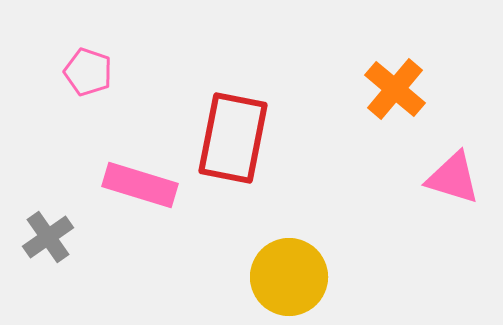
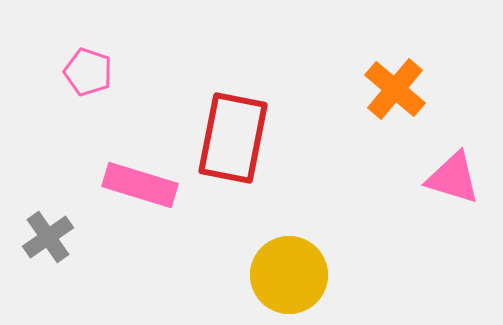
yellow circle: moved 2 px up
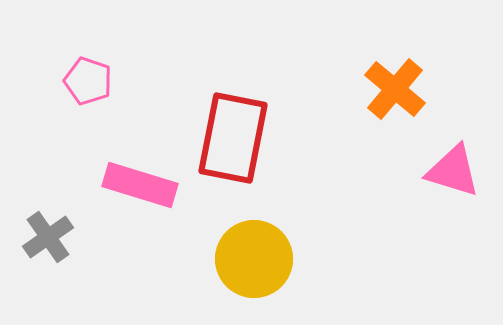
pink pentagon: moved 9 px down
pink triangle: moved 7 px up
yellow circle: moved 35 px left, 16 px up
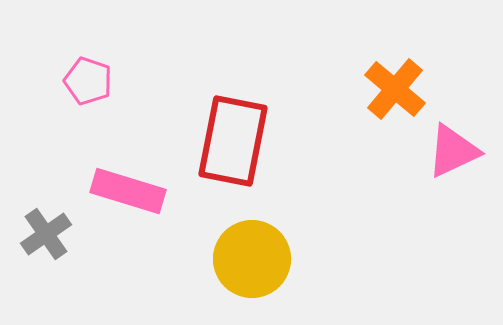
red rectangle: moved 3 px down
pink triangle: moved 20 px up; rotated 42 degrees counterclockwise
pink rectangle: moved 12 px left, 6 px down
gray cross: moved 2 px left, 3 px up
yellow circle: moved 2 px left
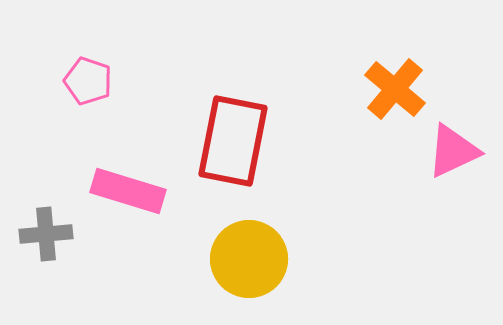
gray cross: rotated 30 degrees clockwise
yellow circle: moved 3 px left
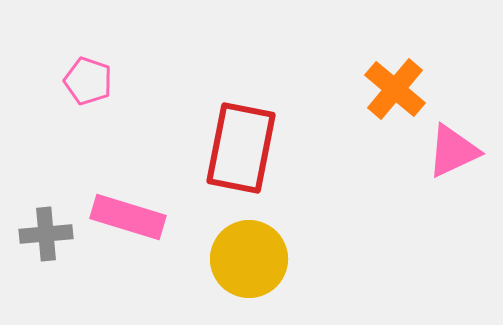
red rectangle: moved 8 px right, 7 px down
pink rectangle: moved 26 px down
